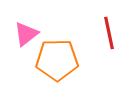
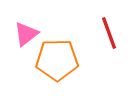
red line: rotated 8 degrees counterclockwise
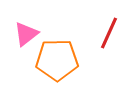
red line: rotated 44 degrees clockwise
